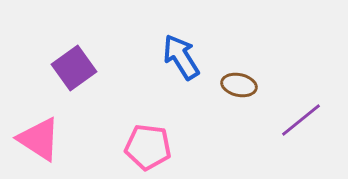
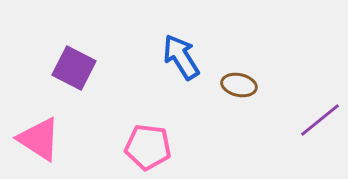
purple square: rotated 27 degrees counterclockwise
purple line: moved 19 px right
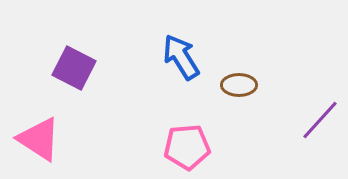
brown ellipse: rotated 12 degrees counterclockwise
purple line: rotated 9 degrees counterclockwise
pink pentagon: moved 39 px right; rotated 12 degrees counterclockwise
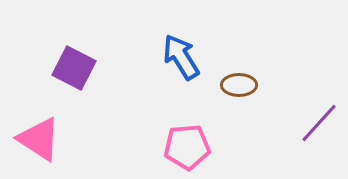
purple line: moved 1 px left, 3 px down
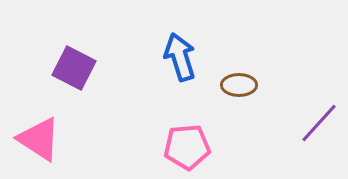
blue arrow: moved 1 px left; rotated 15 degrees clockwise
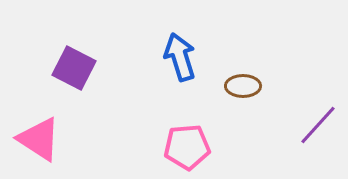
brown ellipse: moved 4 px right, 1 px down
purple line: moved 1 px left, 2 px down
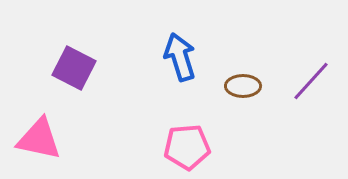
purple line: moved 7 px left, 44 px up
pink triangle: rotated 21 degrees counterclockwise
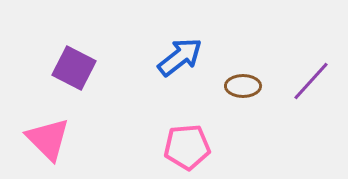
blue arrow: rotated 69 degrees clockwise
pink triangle: moved 9 px right; rotated 33 degrees clockwise
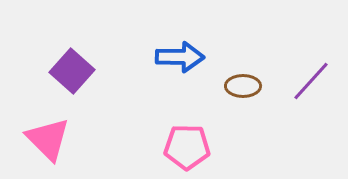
blue arrow: rotated 39 degrees clockwise
purple square: moved 2 px left, 3 px down; rotated 15 degrees clockwise
pink pentagon: rotated 6 degrees clockwise
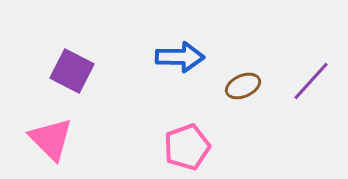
purple square: rotated 15 degrees counterclockwise
brown ellipse: rotated 24 degrees counterclockwise
pink triangle: moved 3 px right
pink pentagon: rotated 21 degrees counterclockwise
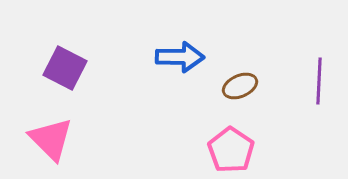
purple square: moved 7 px left, 3 px up
purple line: moved 8 px right; rotated 39 degrees counterclockwise
brown ellipse: moved 3 px left
pink pentagon: moved 44 px right, 3 px down; rotated 18 degrees counterclockwise
